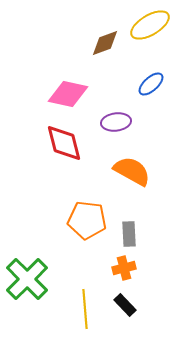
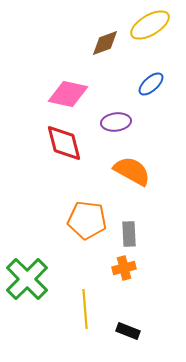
black rectangle: moved 3 px right, 26 px down; rotated 25 degrees counterclockwise
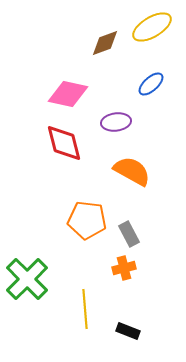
yellow ellipse: moved 2 px right, 2 px down
gray rectangle: rotated 25 degrees counterclockwise
